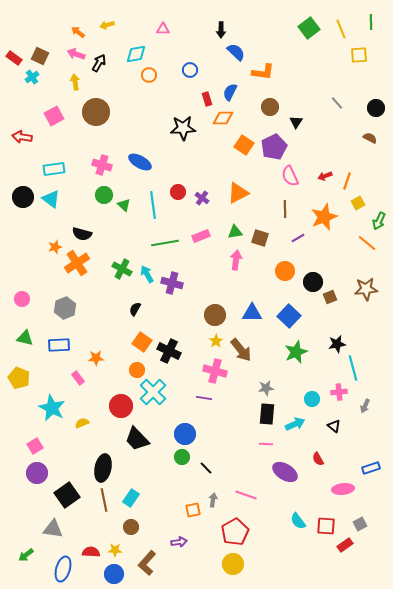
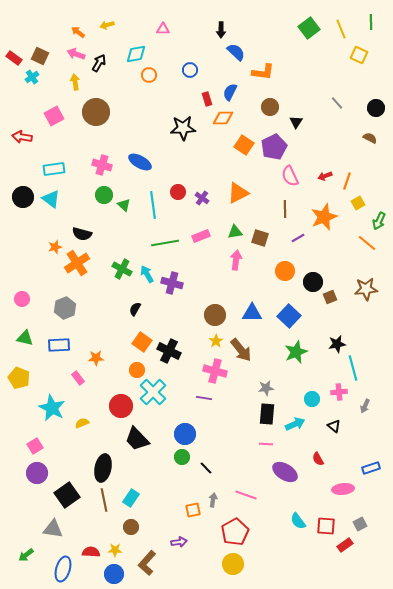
yellow square at (359, 55): rotated 30 degrees clockwise
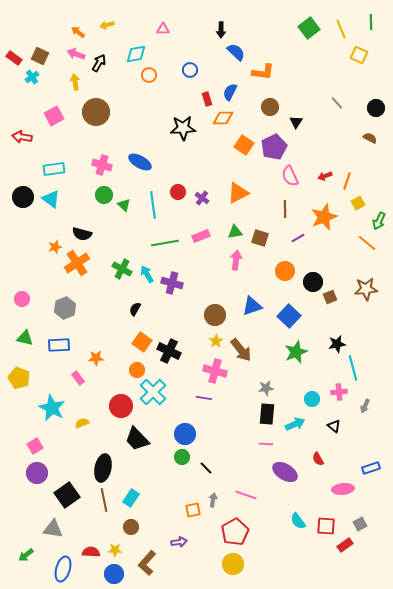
blue triangle at (252, 313): moved 7 px up; rotated 20 degrees counterclockwise
